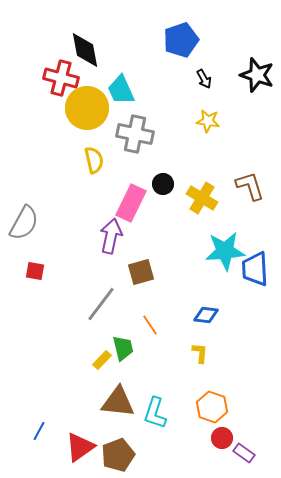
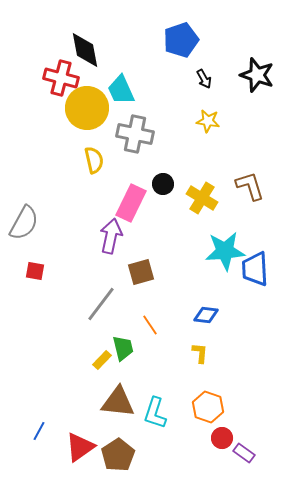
orange hexagon: moved 4 px left
brown pentagon: rotated 12 degrees counterclockwise
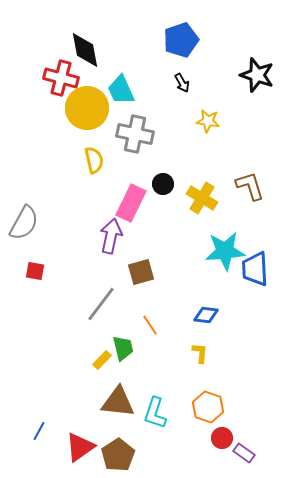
black arrow: moved 22 px left, 4 px down
